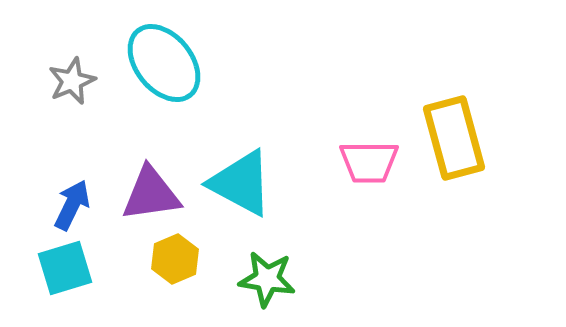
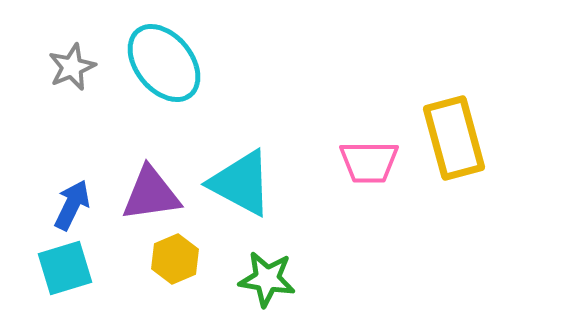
gray star: moved 14 px up
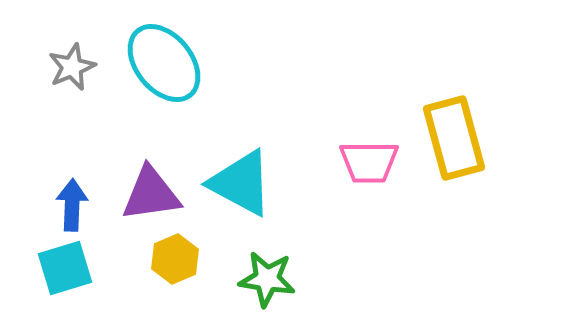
blue arrow: rotated 24 degrees counterclockwise
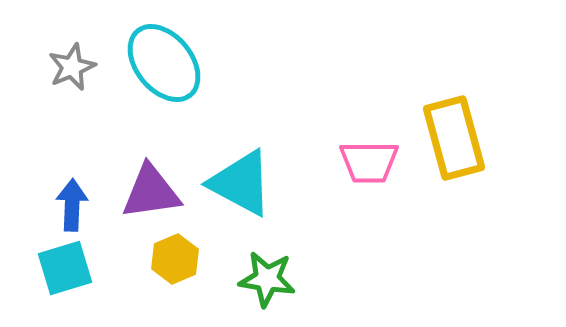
purple triangle: moved 2 px up
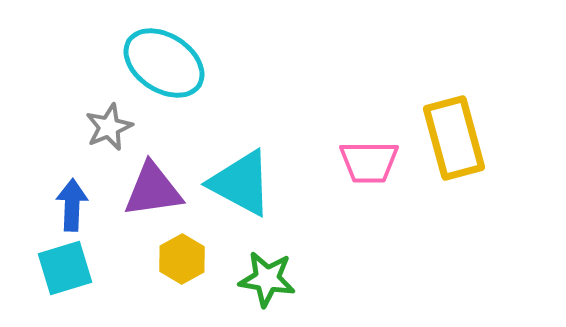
cyan ellipse: rotated 18 degrees counterclockwise
gray star: moved 37 px right, 60 px down
purple triangle: moved 2 px right, 2 px up
yellow hexagon: moved 7 px right; rotated 6 degrees counterclockwise
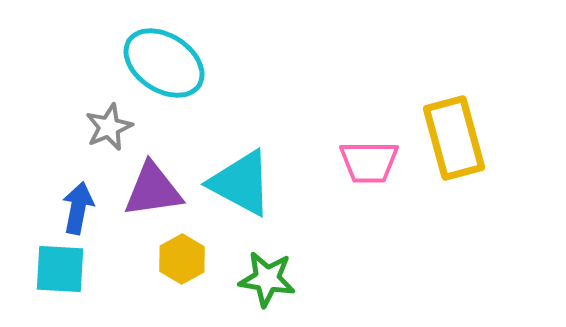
blue arrow: moved 6 px right, 3 px down; rotated 9 degrees clockwise
cyan square: moved 5 px left, 1 px down; rotated 20 degrees clockwise
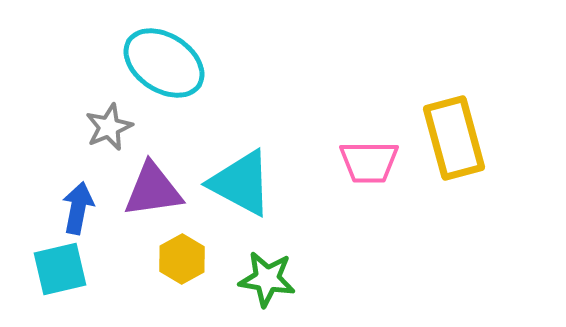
cyan square: rotated 16 degrees counterclockwise
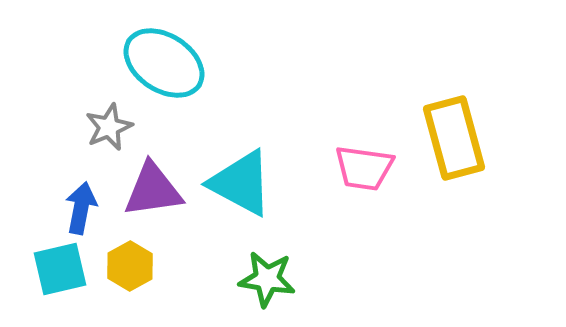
pink trapezoid: moved 5 px left, 6 px down; rotated 8 degrees clockwise
blue arrow: moved 3 px right
yellow hexagon: moved 52 px left, 7 px down
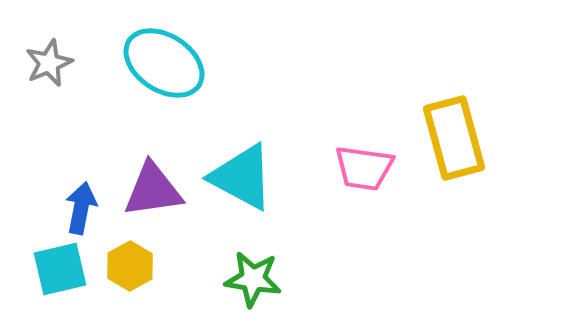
gray star: moved 60 px left, 64 px up
cyan triangle: moved 1 px right, 6 px up
green star: moved 14 px left
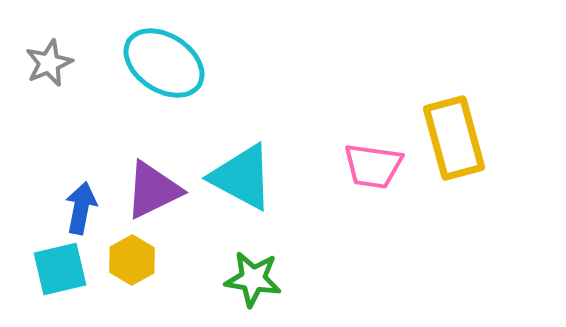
pink trapezoid: moved 9 px right, 2 px up
purple triangle: rotated 18 degrees counterclockwise
yellow hexagon: moved 2 px right, 6 px up
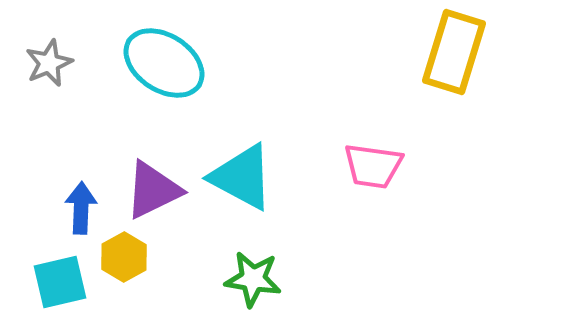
yellow rectangle: moved 86 px up; rotated 32 degrees clockwise
blue arrow: rotated 9 degrees counterclockwise
yellow hexagon: moved 8 px left, 3 px up
cyan square: moved 13 px down
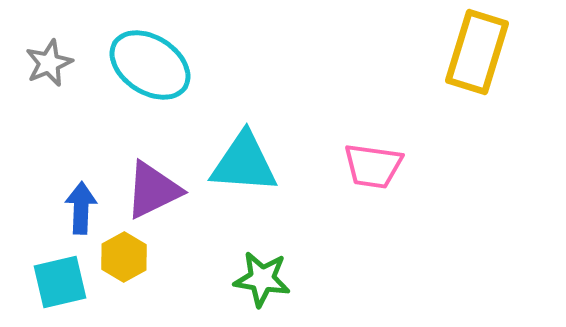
yellow rectangle: moved 23 px right
cyan ellipse: moved 14 px left, 2 px down
cyan triangle: moved 2 px right, 14 px up; rotated 24 degrees counterclockwise
green star: moved 9 px right
